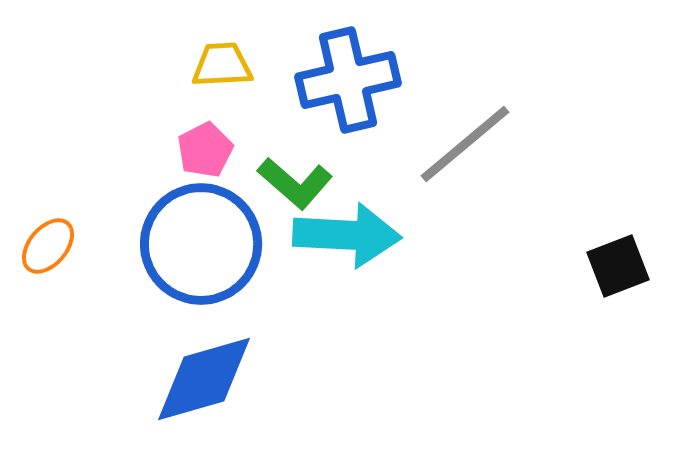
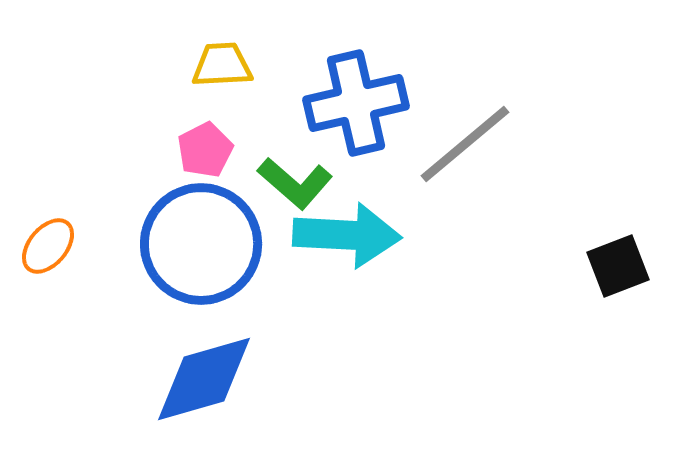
blue cross: moved 8 px right, 23 px down
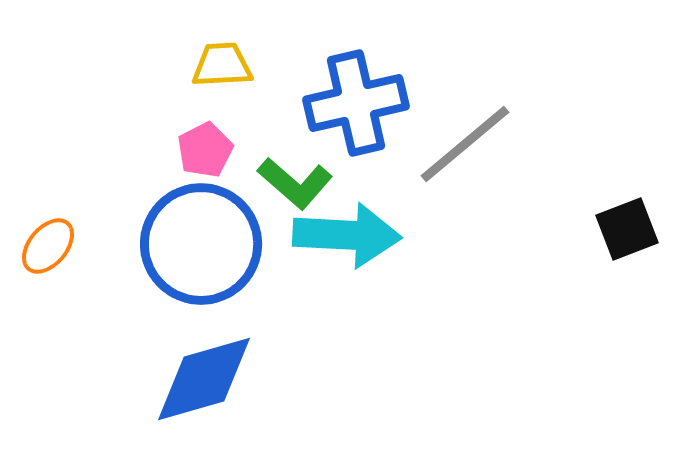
black square: moved 9 px right, 37 px up
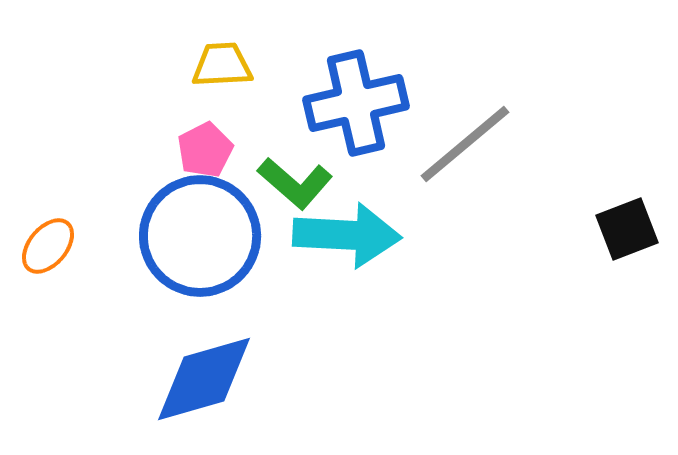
blue circle: moved 1 px left, 8 px up
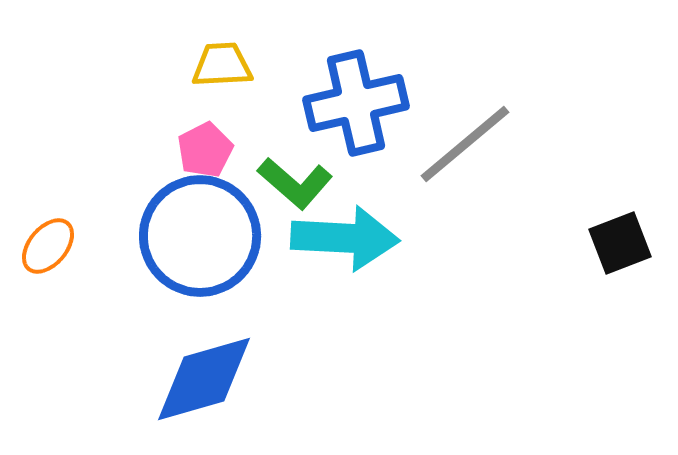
black square: moved 7 px left, 14 px down
cyan arrow: moved 2 px left, 3 px down
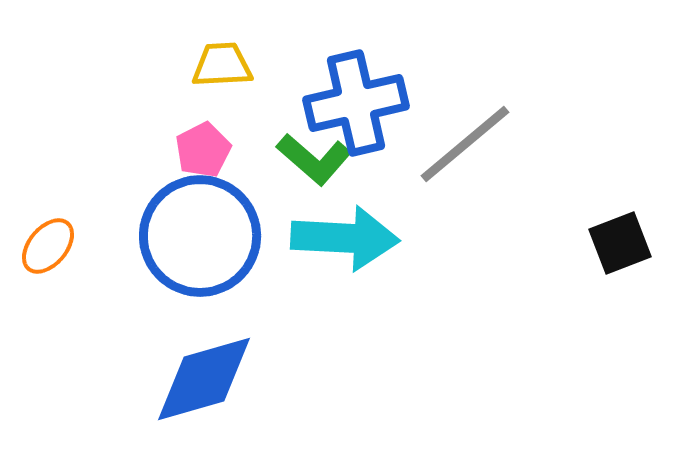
pink pentagon: moved 2 px left
green L-shape: moved 19 px right, 24 px up
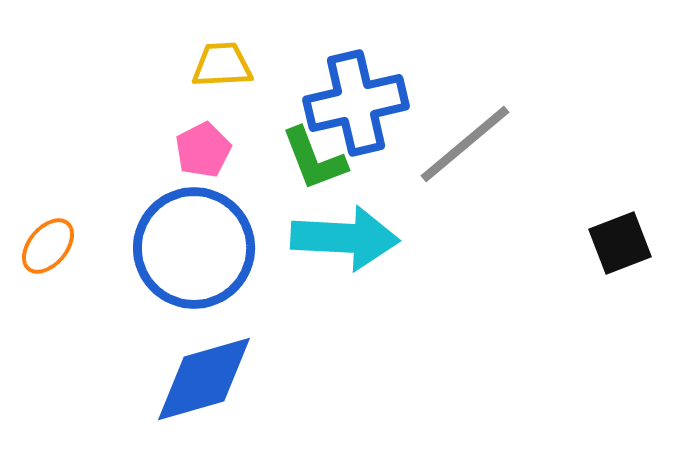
green L-shape: rotated 28 degrees clockwise
blue circle: moved 6 px left, 12 px down
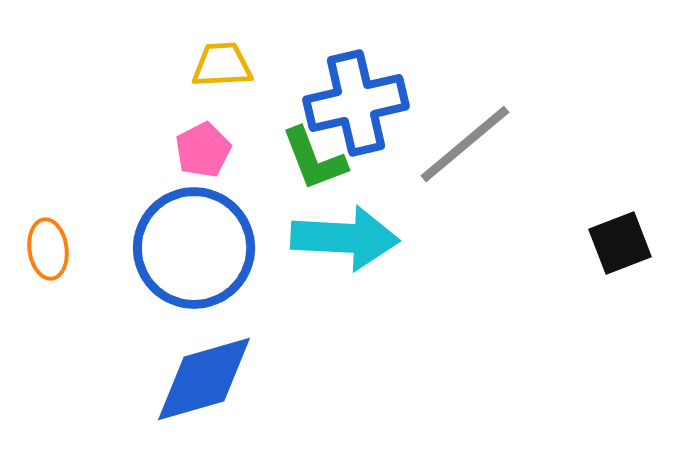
orange ellipse: moved 3 px down; rotated 48 degrees counterclockwise
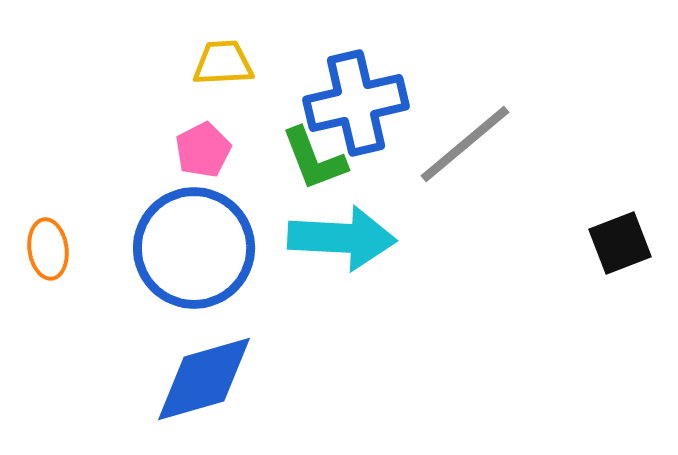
yellow trapezoid: moved 1 px right, 2 px up
cyan arrow: moved 3 px left
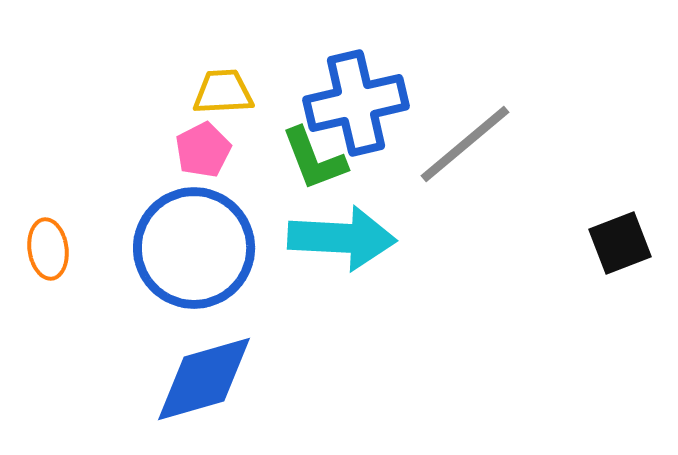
yellow trapezoid: moved 29 px down
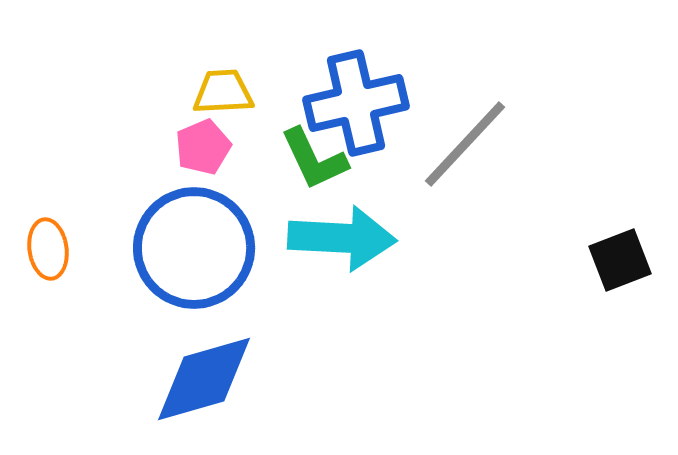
gray line: rotated 7 degrees counterclockwise
pink pentagon: moved 3 px up; rotated 4 degrees clockwise
green L-shape: rotated 4 degrees counterclockwise
black square: moved 17 px down
